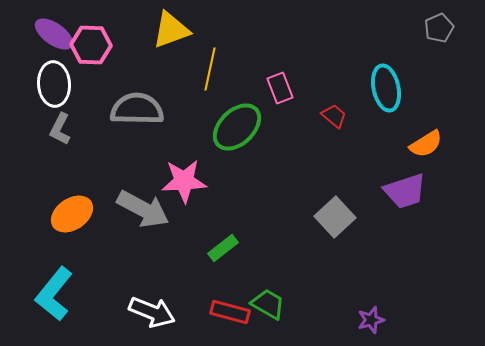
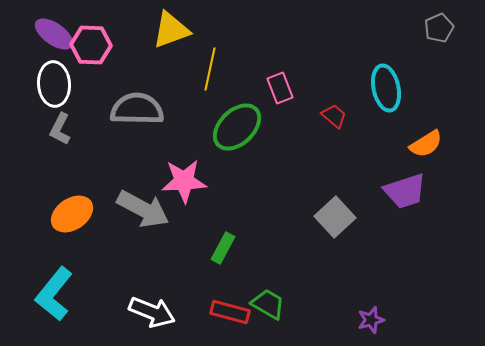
green rectangle: rotated 24 degrees counterclockwise
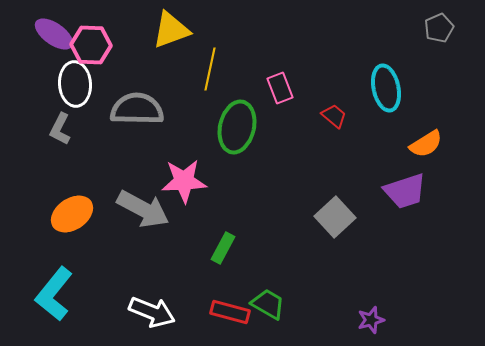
white ellipse: moved 21 px right
green ellipse: rotated 33 degrees counterclockwise
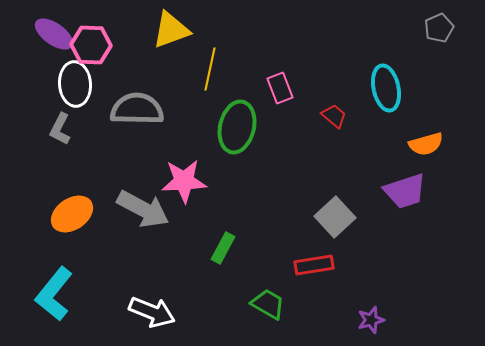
orange semicircle: rotated 16 degrees clockwise
red rectangle: moved 84 px right, 47 px up; rotated 24 degrees counterclockwise
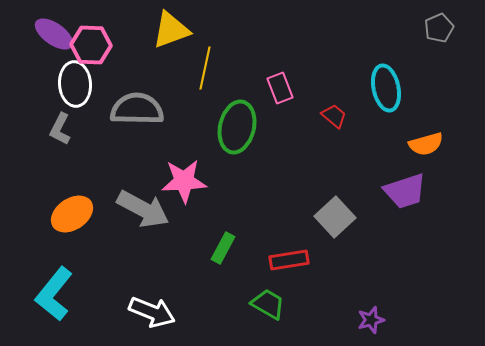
yellow line: moved 5 px left, 1 px up
red rectangle: moved 25 px left, 5 px up
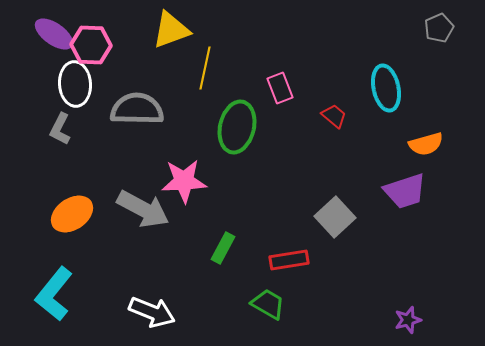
purple star: moved 37 px right
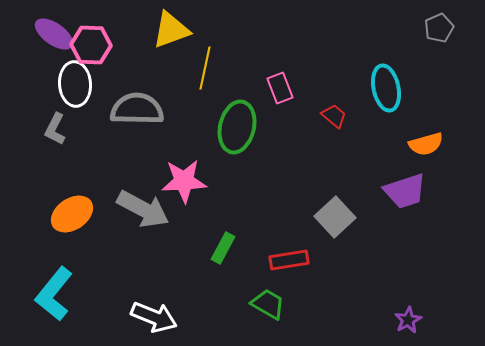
gray L-shape: moved 5 px left
white arrow: moved 2 px right, 5 px down
purple star: rotated 12 degrees counterclockwise
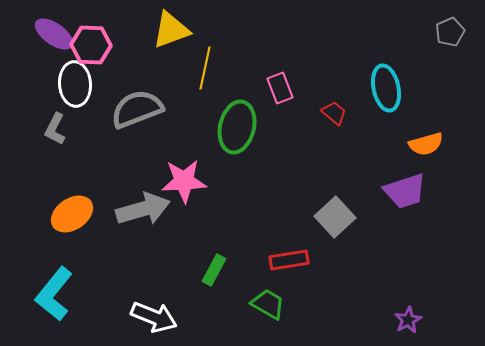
gray pentagon: moved 11 px right, 4 px down
gray semicircle: rotated 22 degrees counterclockwise
red trapezoid: moved 3 px up
gray arrow: rotated 44 degrees counterclockwise
green rectangle: moved 9 px left, 22 px down
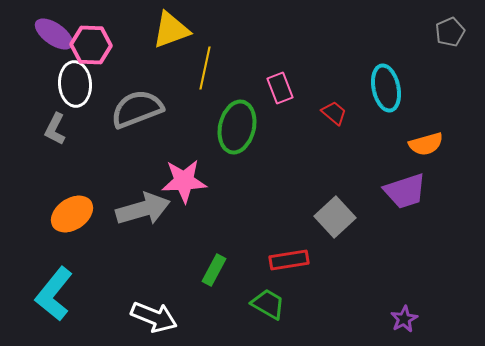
purple star: moved 4 px left, 1 px up
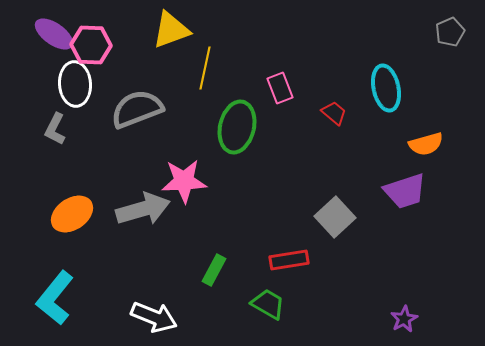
cyan L-shape: moved 1 px right, 4 px down
